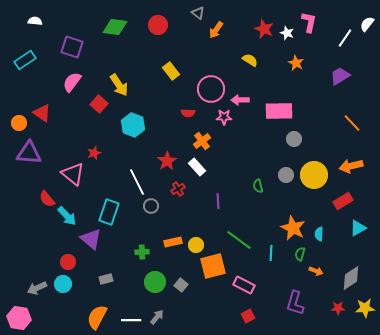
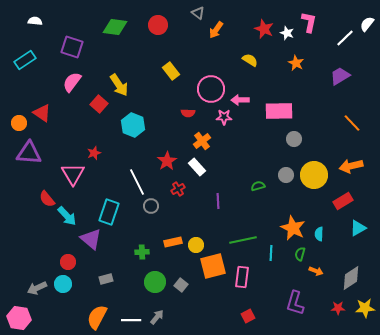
white line at (345, 38): rotated 12 degrees clockwise
pink triangle at (73, 174): rotated 20 degrees clockwise
green semicircle at (258, 186): rotated 88 degrees clockwise
green line at (239, 240): moved 4 px right; rotated 48 degrees counterclockwise
pink rectangle at (244, 285): moved 2 px left, 8 px up; rotated 70 degrees clockwise
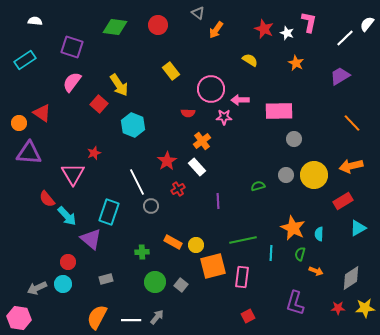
orange rectangle at (173, 242): rotated 42 degrees clockwise
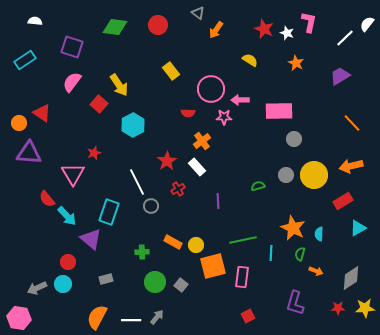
cyan hexagon at (133, 125): rotated 10 degrees clockwise
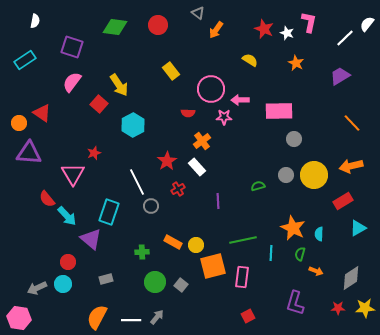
white semicircle at (35, 21): rotated 96 degrees clockwise
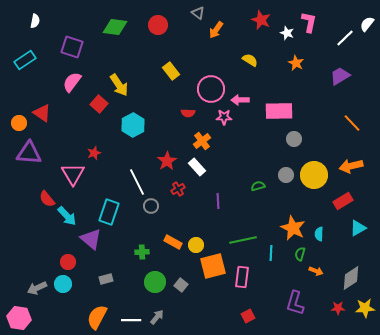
red star at (264, 29): moved 3 px left, 9 px up
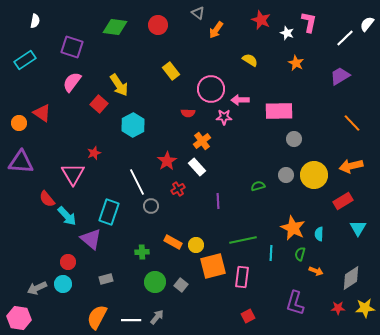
purple triangle at (29, 153): moved 8 px left, 9 px down
cyan triangle at (358, 228): rotated 30 degrees counterclockwise
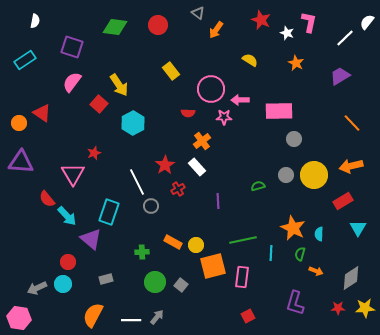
white semicircle at (367, 24): moved 2 px up
cyan hexagon at (133, 125): moved 2 px up
red star at (167, 161): moved 2 px left, 4 px down
orange semicircle at (97, 317): moved 4 px left, 2 px up
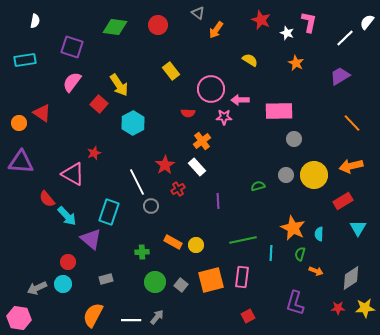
cyan rectangle at (25, 60): rotated 25 degrees clockwise
pink triangle at (73, 174): rotated 30 degrees counterclockwise
orange square at (213, 266): moved 2 px left, 14 px down
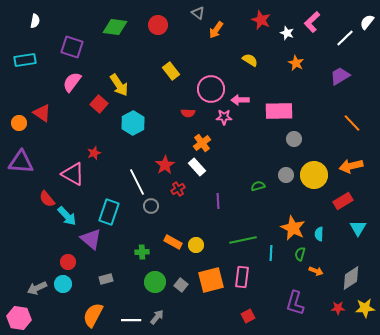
pink L-shape at (309, 22): moved 3 px right; rotated 145 degrees counterclockwise
orange cross at (202, 141): moved 2 px down
